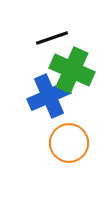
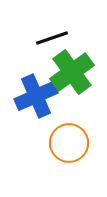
green cross: moved 2 px down; rotated 30 degrees clockwise
blue cross: moved 13 px left
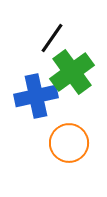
black line: rotated 36 degrees counterclockwise
blue cross: rotated 12 degrees clockwise
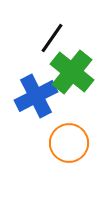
green cross: rotated 15 degrees counterclockwise
blue cross: rotated 15 degrees counterclockwise
